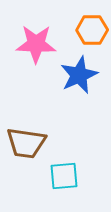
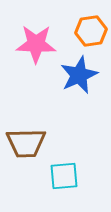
orange hexagon: moved 1 px left, 1 px down; rotated 8 degrees counterclockwise
brown trapezoid: rotated 9 degrees counterclockwise
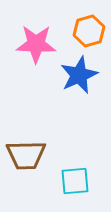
orange hexagon: moved 2 px left; rotated 8 degrees counterclockwise
brown trapezoid: moved 12 px down
cyan square: moved 11 px right, 5 px down
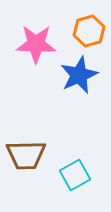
cyan square: moved 6 px up; rotated 24 degrees counterclockwise
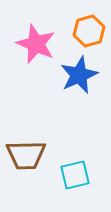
pink star: rotated 21 degrees clockwise
cyan square: rotated 16 degrees clockwise
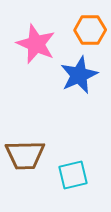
orange hexagon: moved 1 px right, 1 px up; rotated 16 degrees clockwise
brown trapezoid: moved 1 px left
cyan square: moved 2 px left
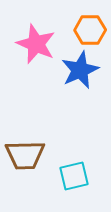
blue star: moved 1 px right, 5 px up
cyan square: moved 1 px right, 1 px down
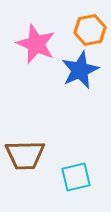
orange hexagon: rotated 12 degrees counterclockwise
cyan square: moved 2 px right, 1 px down
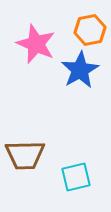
blue star: rotated 6 degrees counterclockwise
